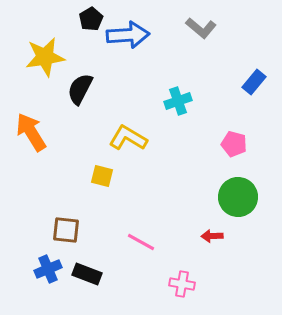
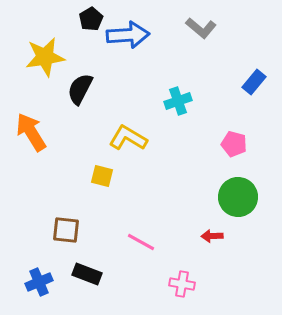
blue cross: moved 9 px left, 13 px down
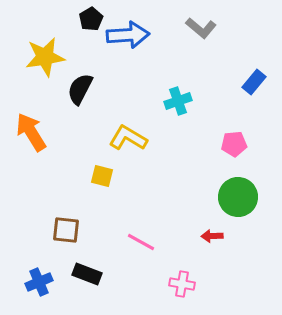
pink pentagon: rotated 20 degrees counterclockwise
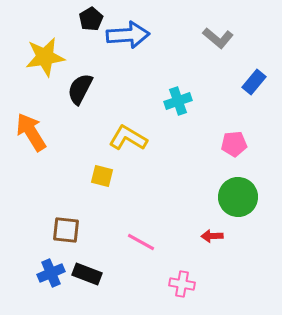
gray L-shape: moved 17 px right, 10 px down
blue cross: moved 12 px right, 9 px up
